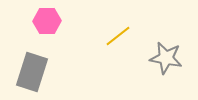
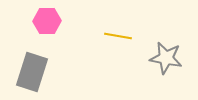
yellow line: rotated 48 degrees clockwise
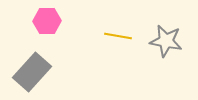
gray star: moved 17 px up
gray rectangle: rotated 24 degrees clockwise
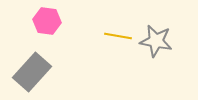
pink hexagon: rotated 8 degrees clockwise
gray star: moved 10 px left
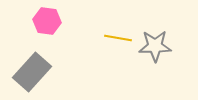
yellow line: moved 2 px down
gray star: moved 1 px left, 5 px down; rotated 12 degrees counterclockwise
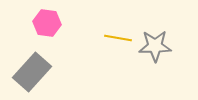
pink hexagon: moved 2 px down
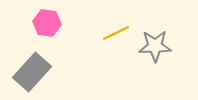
yellow line: moved 2 px left, 5 px up; rotated 36 degrees counterclockwise
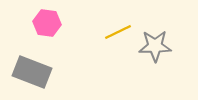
yellow line: moved 2 px right, 1 px up
gray rectangle: rotated 69 degrees clockwise
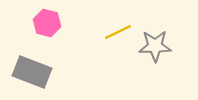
pink hexagon: rotated 8 degrees clockwise
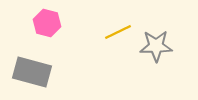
gray star: moved 1 px right
gray rectangle: rotated 6 degrees counterclockwise
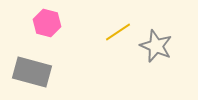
yellow line: rotated 8 degrees counterclockwise
gray star: rotated 24 degrees clockwise
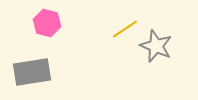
yellow line: moved 7 px right, 3 px up
gray rectangle: rotated 24 degrees counterclockwise
